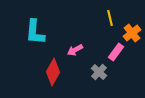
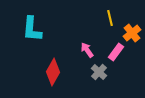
cyan L-shape: moved 3 px left, 3 px up
pink arrow: moved 12 px right; rotated 84 degrees clockwise
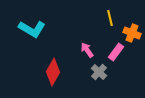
cyan L-shape: rotated 64 degrees counterclockwise
orange cross: rotated 30 degrees counterclockwise
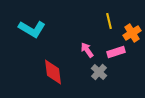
yellow line: moved 1 px left, 3 px down
orange cross: rotated 36 degrees clockwise
pink rectangle: rotated 36 degrees clockwise
red diamond: rotated 36 degrees counterclockwise
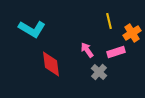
red diamond: moved 2 px left, 8 px up
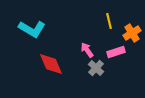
red diamond: rotated 16 degrees counterclockwise
gray cross: moved 3 px left, 4 px up
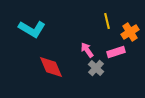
yellow line: moved 2 px left
orange cross: moved 2 px left, 1 px up
red diamond: moved 3 px down
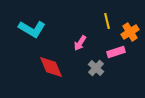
pink arrow: moved 7 px left, 7 px up; rotated 112 degrees counterclockwise
